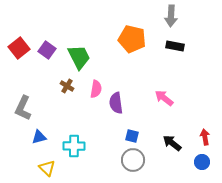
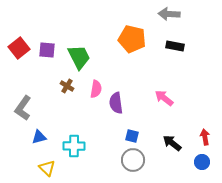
gray arrow: moved 2 px left, 2 px up; rotated 90 degrees clockwise
purple square: rotated 30 degrees counterclockwise
gray L-shape: rotated 10 degrees clockwise
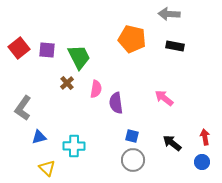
brown cross: moved 3 px up; rotated 16 degrees clockwise
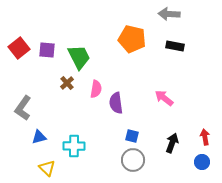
black arrow: rotated 72 degrees clockwise
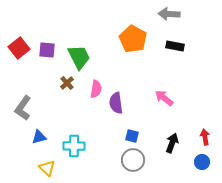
orange pentagon: moved 1 px right; rotated 16 degrees clockwise
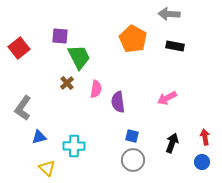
purple square: moved 13 px right, 14 px up
pink arrow: moved 3 px right; rotated 66 degrees counterclockwise
purple semicircle: moved 2 px right, 1 px up
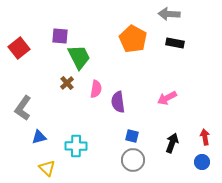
black rectangle: moved 3 px up
cyan cross: moved 2 px right
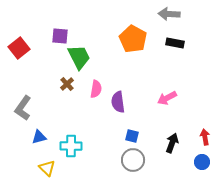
brown cross: moved 1 px down
cyan cross: moved 5 px left
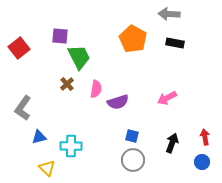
purple semicircle: rotated 100 degrees counterclockwise
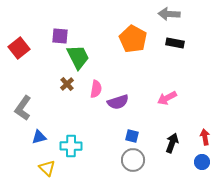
green trapezoid: moved 1 px left
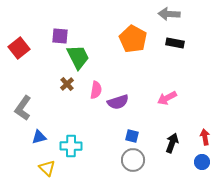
pink semicircle: moved 1 px down
